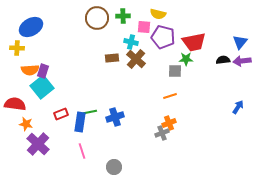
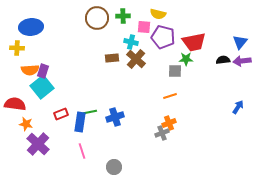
blue ellipse: rotated 25 degrees clockwise
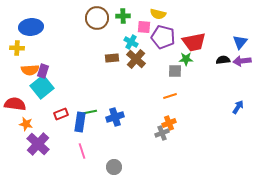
cyan cross: rotated 16 degrees clockwise
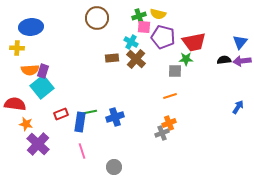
green cross: moved 16 px right; rotated 16 degrees counterclockwise
black semicircle: moved 1 px right
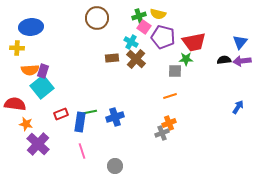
pink square: rotated 32 degrees clockwise
gray circle: moved 1 px right, 1 px up
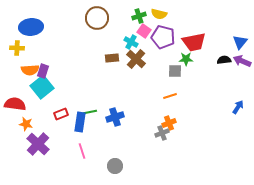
yellow semicircle: moved 1 px right
pink square: moved 4 px down
purple arrow: rotated 30 degrees clockwise
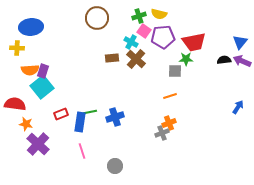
purple pentagon: rotated 20 degrees counterclockwise
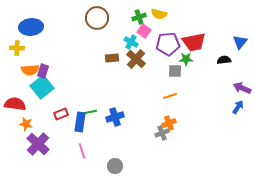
green cross: moved 1 px down
purple pentagon: moved 5 px right, 7 px down
purple arrow: moved 27 px down
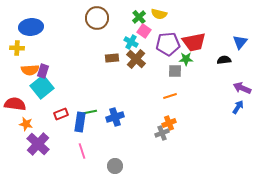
green cross: rotated 24 degrees counterclockwise
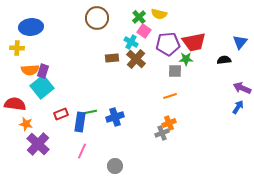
pink line: rotated 42 degrees clockwise
